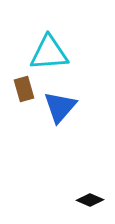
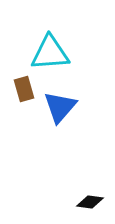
cyan triangle: moved 1 px right
black diamond: moved 2 px down; rotated 16 degrees counterclockwise
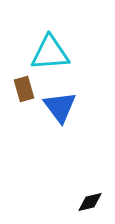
blue triangle: rotated 18 degrees counterclockwise
black diamond: rotated 20 degrees counterclockwise
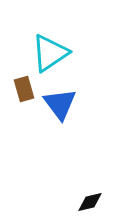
cyan triangle: rotated 30 degrees counterclockwise
blue triangle: moved 3 px up
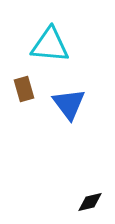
cyan triangle: moved 8 px up; rotated 39 degrees clockwise
blue triangle: moved 9 px right
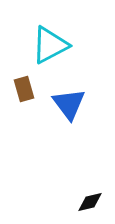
cyan triangle: rotated 33 degrees counterclockwise
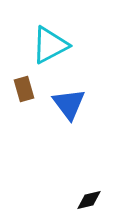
black diamond: moved 1 px left, 2 px up
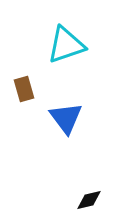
cyan triangle: moved 16 px right; rotated 9 degrees clockwise
blue triangle: moved 3 px left, 14 px down
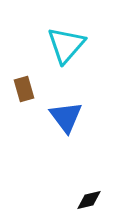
cyan triangle: rotated 30 degrees counterclockwise
blue triangle: moved 1 px up
